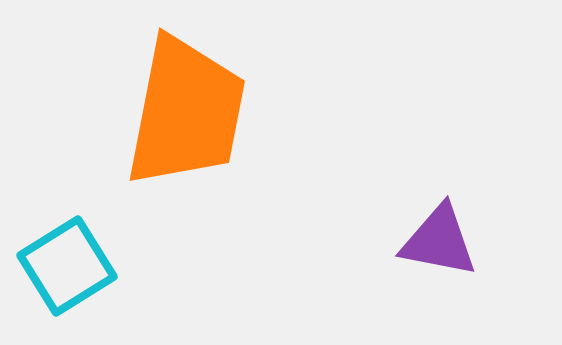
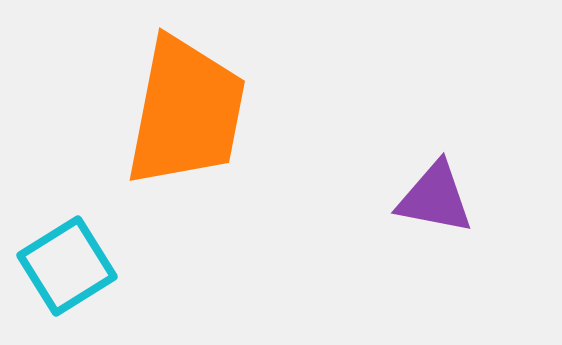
purple triangle: moved 4 px left, 43 px up
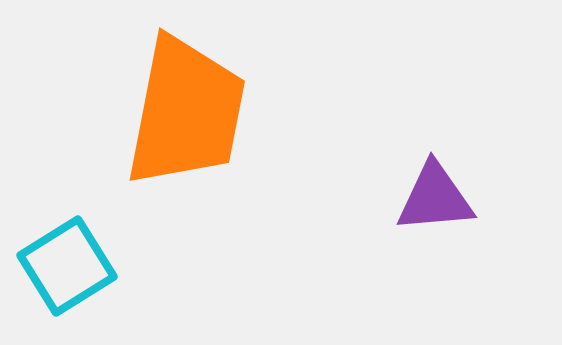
purple triangle: rotated 16 degrees counterclockwise
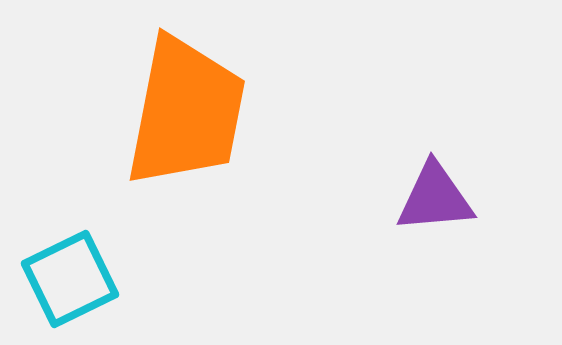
cyan square: moved 3 px right, 13 px down; rotated 6 degrees clockwise
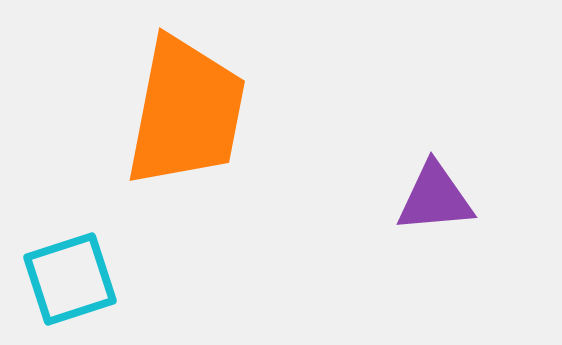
cyan square: rotated 8 degrees clockwise
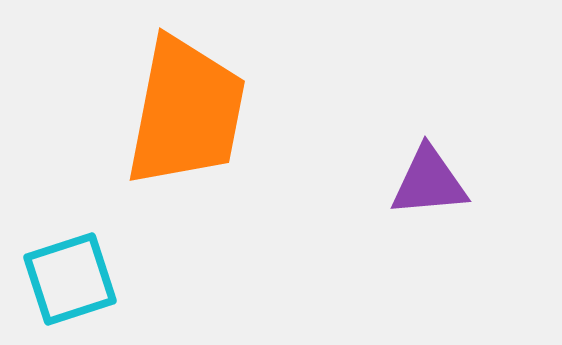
purple triangle: moved 6 px left, 16 px up
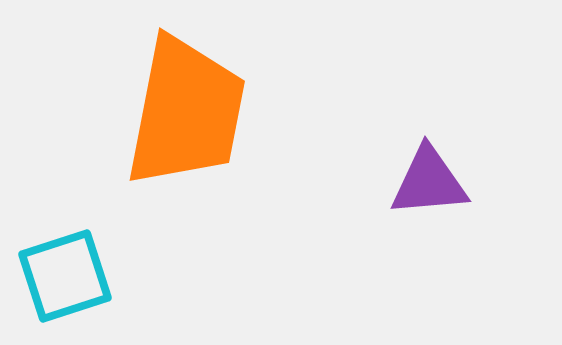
cyan square: moved 5 px left, 3 px up
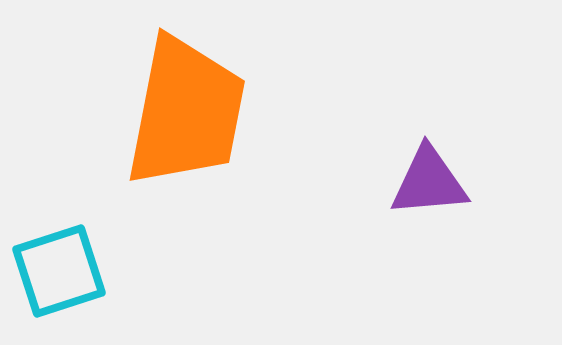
cyan square: moved 6 px left, 5 px up
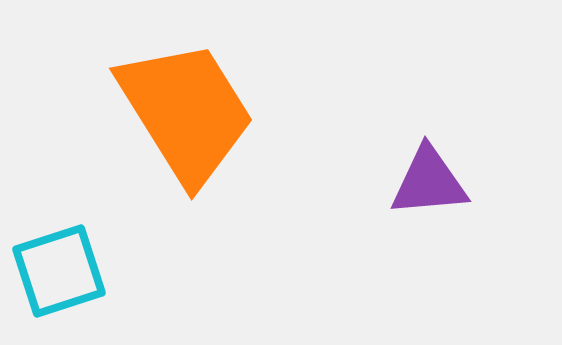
orange trapezoid: rotated 43 degrees counterclockwise
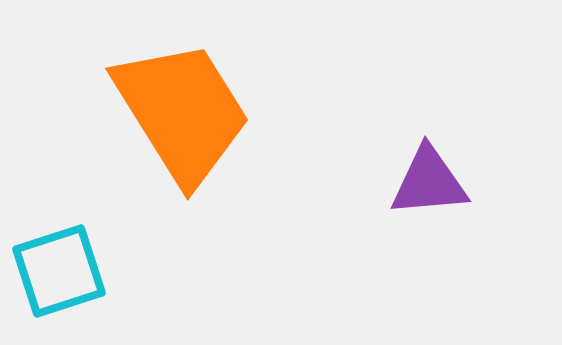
orange trapezoid: moved 4 px left
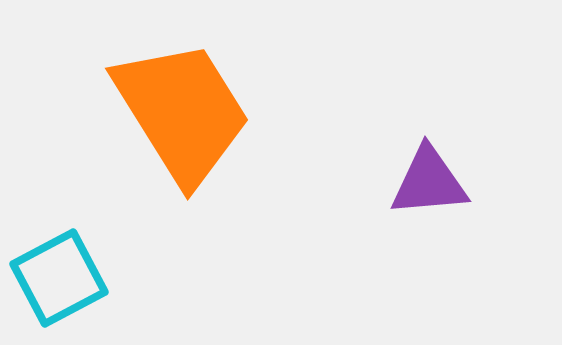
cyan square: moved 7 px down; rotated 10 degrees counterclockwise
